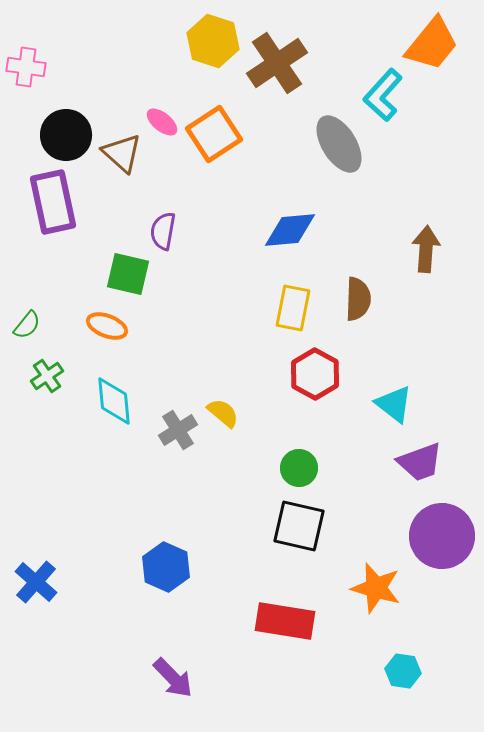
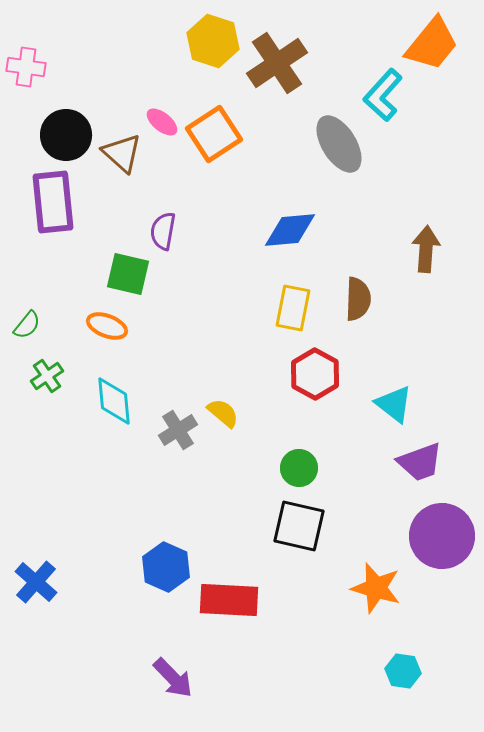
purple rectangle: rotated 6 degrees clockwise
red rectangle: moved 56 px left, 21 px up; rotated 6 degrees counterclockwise
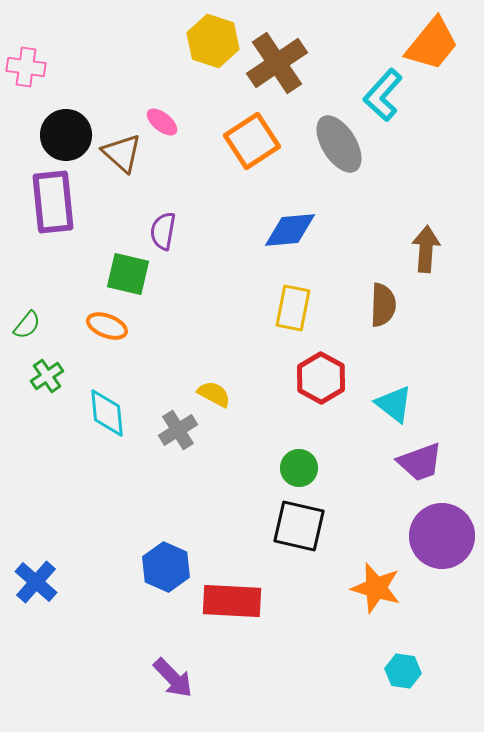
orange square: moved 38 px right, 7 px down
brown semicircle: moved 25 px right, 6 px down
red hexagon: moved 6 px right, 4 px down
cyan diamond: moved 7 px left, 12 px down
yellow semicircle: moved 9 px left, 19 px up; rotated 12 degrees counterclockwise
red rectangle: moved 3 px right, 1 px down
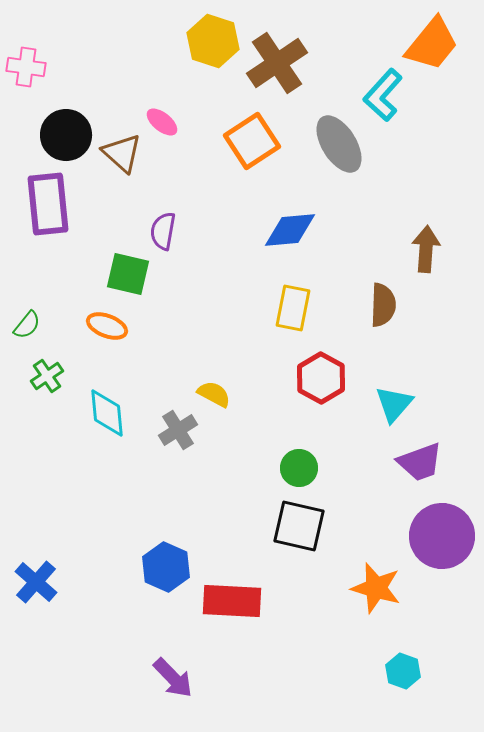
purple rectangle: moved 5 px left, 2 px down
cyan triangle: rotated 33 degrees clockwise
cyan hexagon: rotated 12 degrees clockwise
